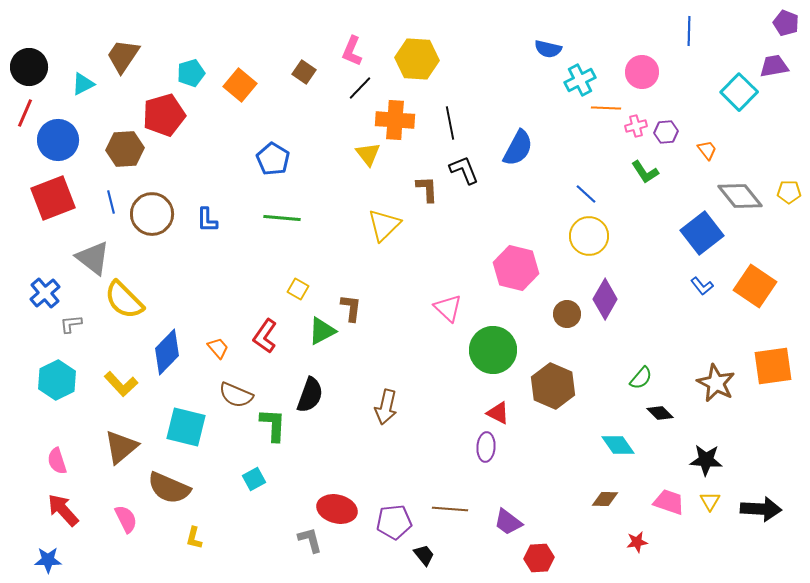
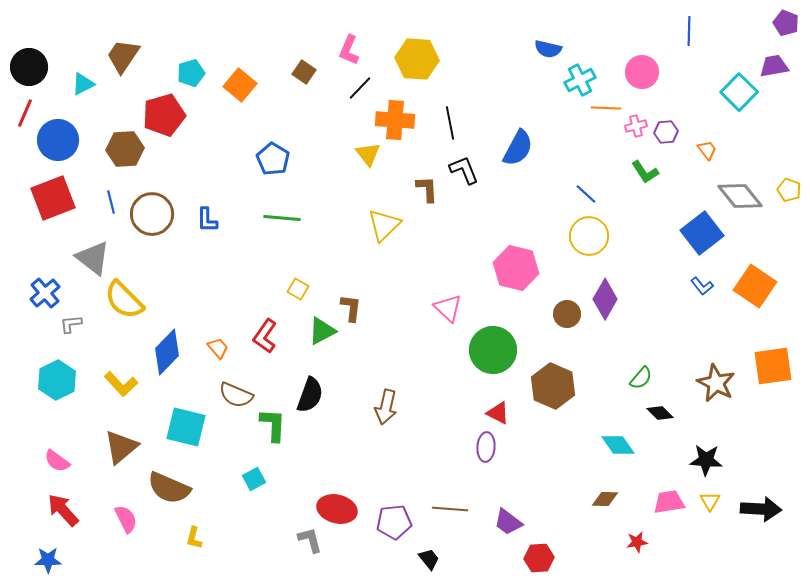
pink L-shape at (352, 51): moved 3 px left, 1 px up
yellow pentagon at (789, 192): moved 2 px up; rotated 20 degrees clockwise
pink semicircle at (57, 461): rotated 36 degrees counterclockwise
pink trapezoid at (669, 502): rotated 28 degrees counterclockwise
black trapezoid at (424, 555): moved 5 px right, 4 px down
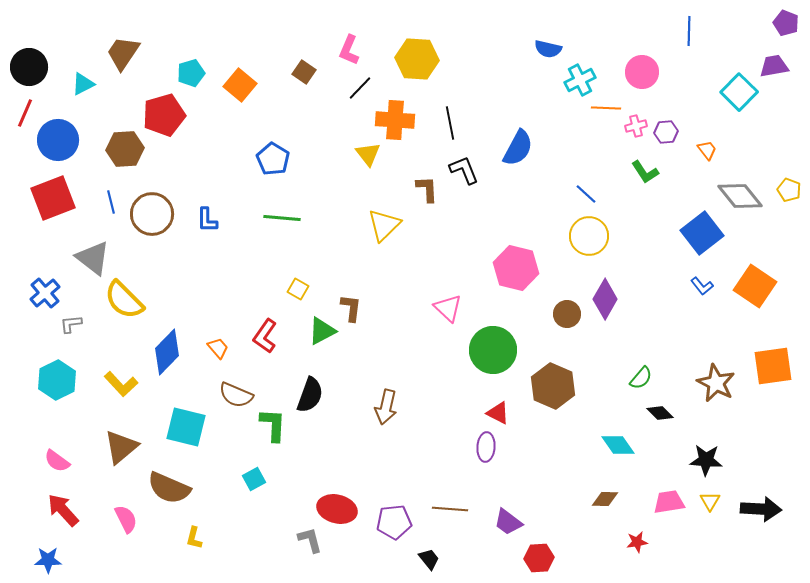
brown trapezoid at (123, 56): moved 3 px up
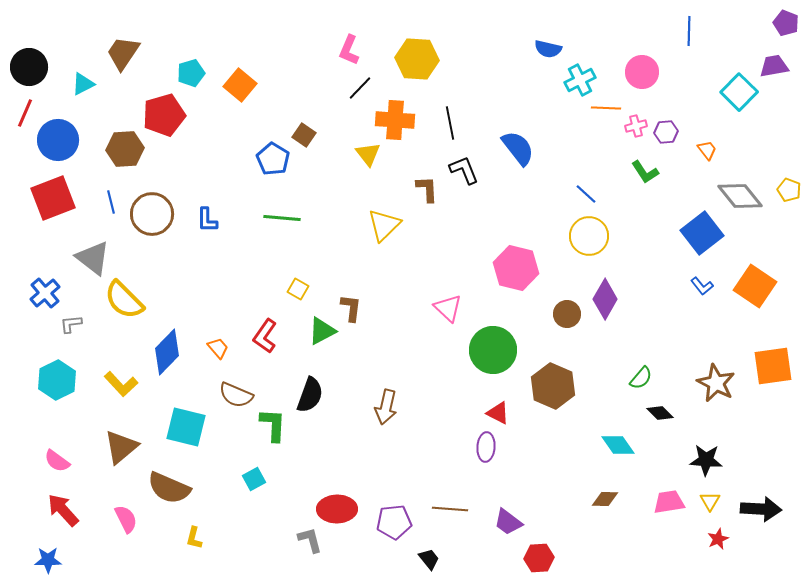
brown square at (304, 72): moved 63 px down
blue semicircle at (518, 148): rotated 66 degrees counterclockwise
red ellipse at (337, 509): rotated 15 degrees counterclockwise
red star at (637, 542): moved 81 px right, 3 px up; rotated 15 degrees counterclockwise
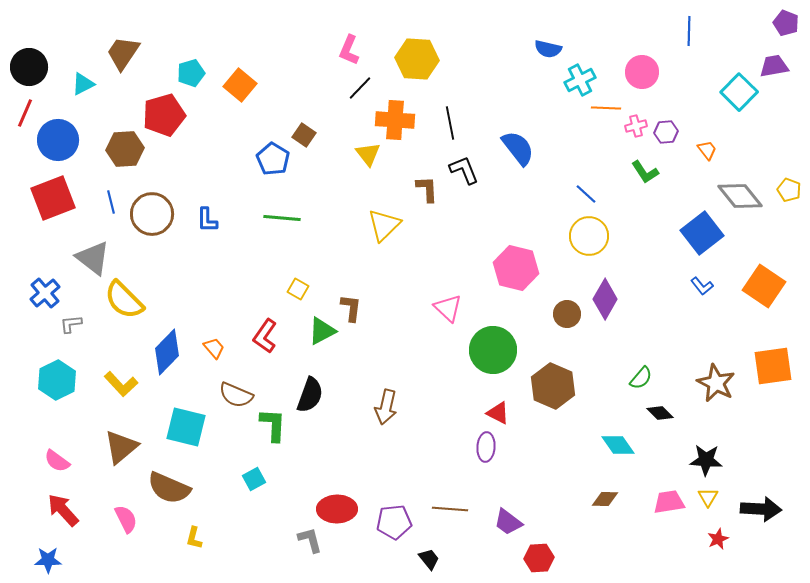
orange square at (755, 286): moved 9 px right
orange trapezoid at (218, 348): moved 4 px left
yellow triangle at (710, 501): moved 2 px left, 4 px up
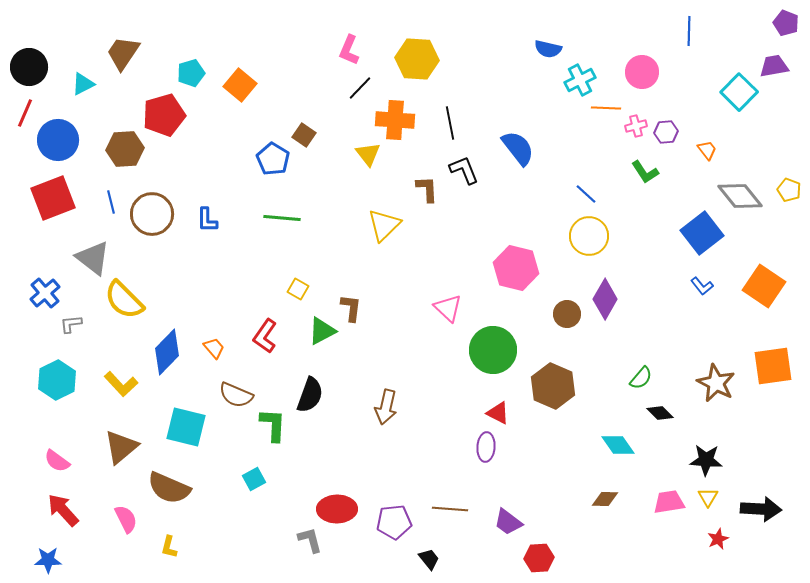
yellow L-shape at (194, 538): moved 25 px left, 9 px down
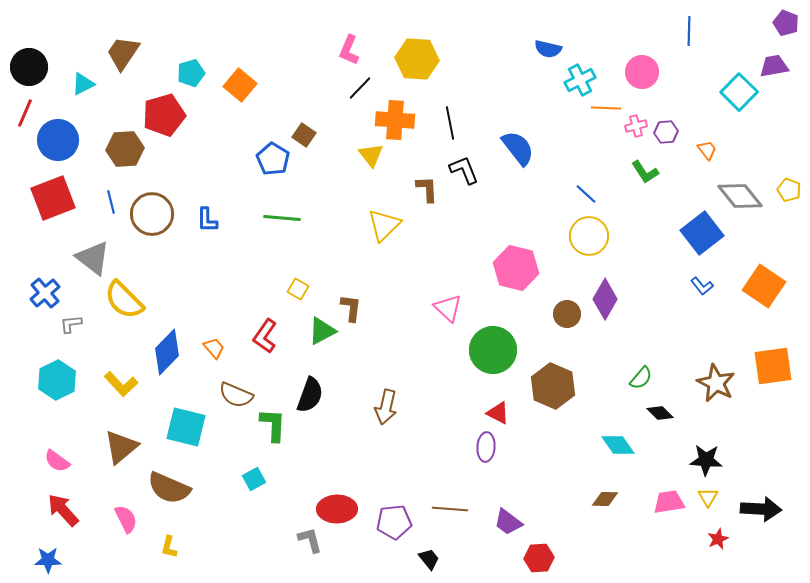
yellow triangle at (368, 154): moved 3 px right, 1 px down
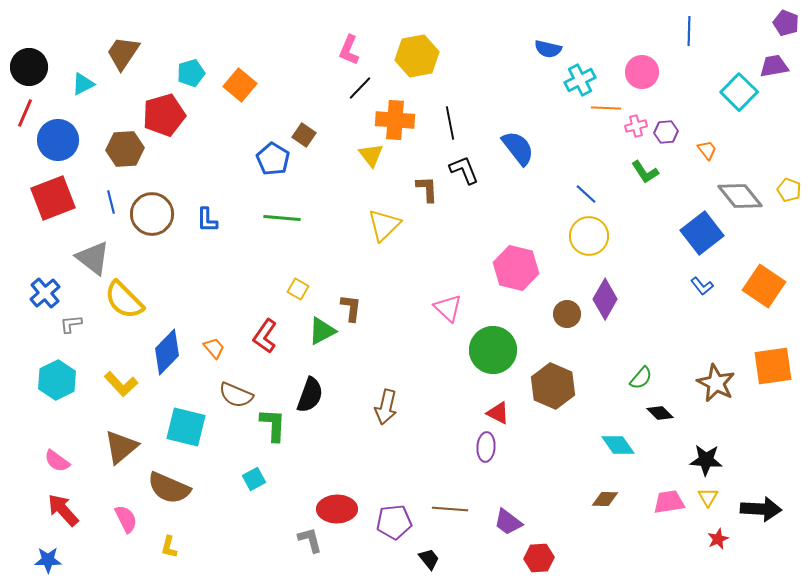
yellow hexagon at (417, 59): moved 3 px up; rotated 15 degrees counterclockwise
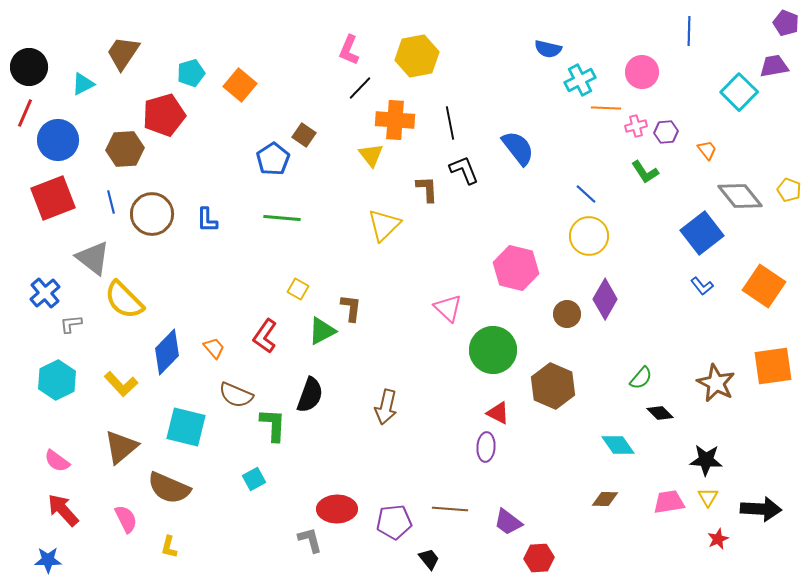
blue pentagon at (273, 159): rotated 8 degrees clockwise
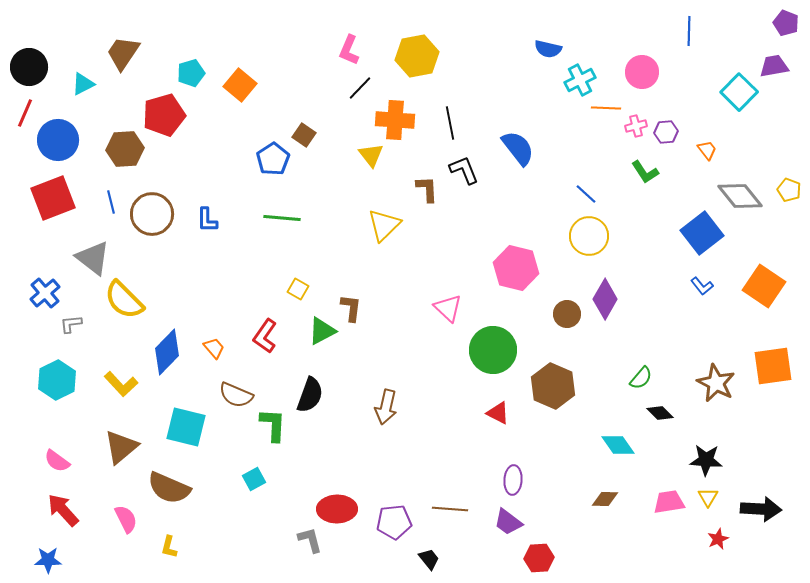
purple ellipse at (486, 447): moved 27 px right, 33 px down
